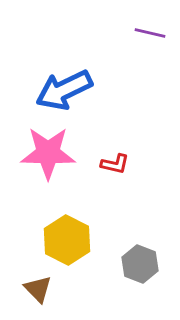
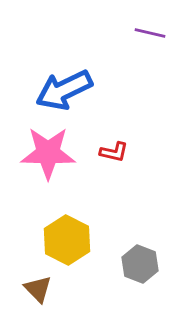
red L-shape: moved 1 px left, 12 px up
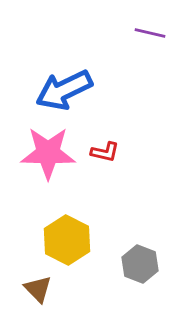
red L-shape: moved 9 px left
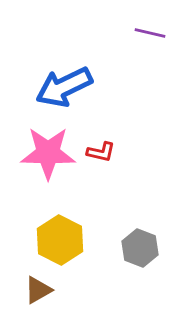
blue arrow: moved 3 px up
red L-shape: moved 4 px left
yellow hexagon: moved 7 px left
gray hexagon: moved 16 px up
brown triangle: moved 1 px down; rotated 44 degrees clockwise
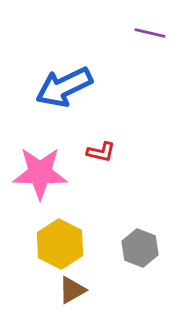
pink star: moved 8 px left, 20 px down
yellow hexagon: moved 4 px down
brown triangle: moved 34 px right
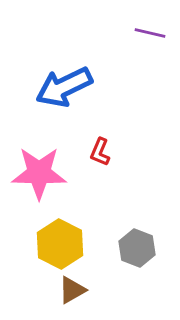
red L-shape: moved 1 px left; rotated 100 degrees clockwise
pink star: moved 1 px left
gray hexagon: moved 3 px left
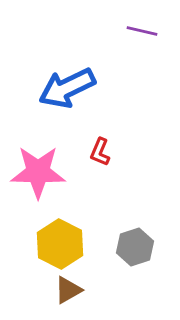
purple line: moved 8 px left, 2 px up
blue arrow: moved 3 px right, 1 px down
pink star: moved 1 px left, 1 px up
gray hexagon: moved 2 px left, 1 px up; rotated 21 degrees clockwise
brown triangle: moved 4 px left
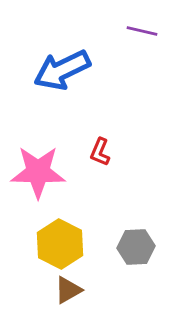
blue arrow: moved 5 px left, 18 px up
gray hexagon: moved 1 px right; rotated 15 degrees clockwise
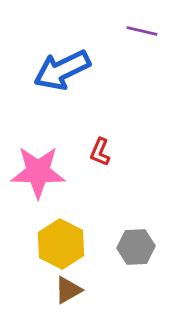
yellow hexagon: moved 1 px right
